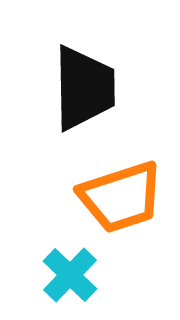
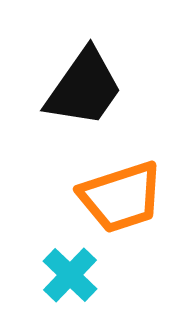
black trapezoid: rotated 36 degrees clockwise
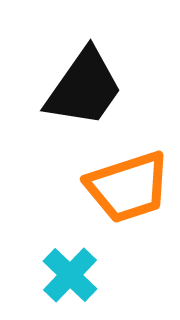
orange trapezoid: moved 7 px right, 10 px up
